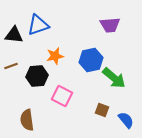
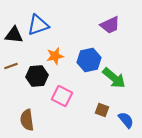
purple trapezoid: rotated 20 degrees counterclockwise
blue hexagon: moved 2 px left
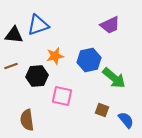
pink square: rotated 15 degrees counterclockwise
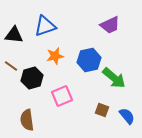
blue triangle: moved 7 px right, 1 px down
brown line: rotated 56 degrees clockwise
black hexagon: moved 5 px left, 2 px down; rotated 10 degrees counterclockwise
pink square: rotated 35 degrees counterclockwise
blue semicircle: moved 1 px right, 4 px up
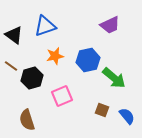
black triangle: rotated 30 degrees clockwise
blue hexagon: moved 1 px left
brown semicircle: rotated 10 degrees counterclockwise
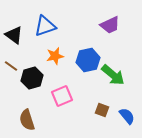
green arrow: moved 1 px left, 3 px up
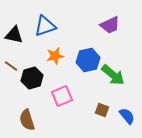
black triangle: rotated 24 degrees counterclockwise
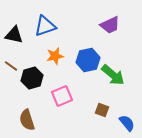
blue semicircle: moved 7 px down
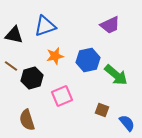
green arrow: moved 3 px right
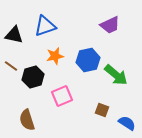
black hexagon: moved 1 px right, 1 px up
blue semicircle: rotated 18 degrees counterclockwise
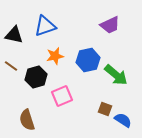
black hexagon: moved 3 px right
brown square: moved 3 px right, 1 px up
blue semicircle: moved 4 px left, 3 px up
